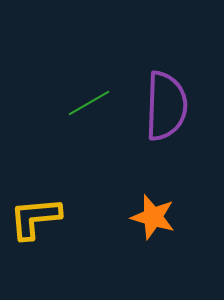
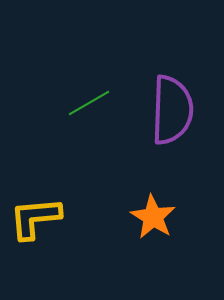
purple semicircle: moved 6 px right, 4 px down
orange star: rotated 15 degrees clockwise
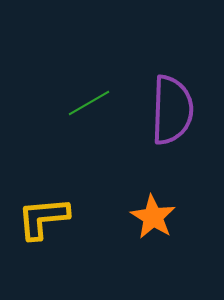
yellow L-shape: moved 8 px right
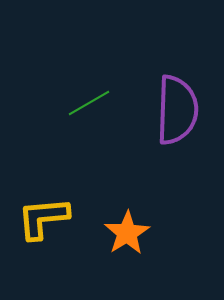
purple semicircle: moved 5 px right
orange star: moved 26 px left, 16 px down; rotated 9 degrees clockwise
